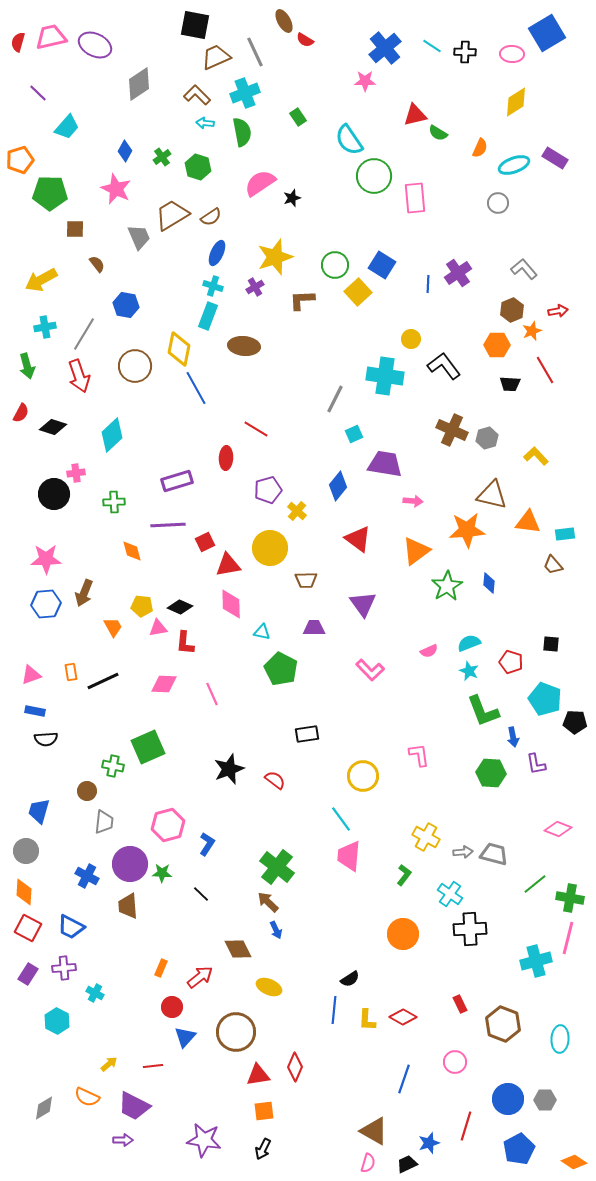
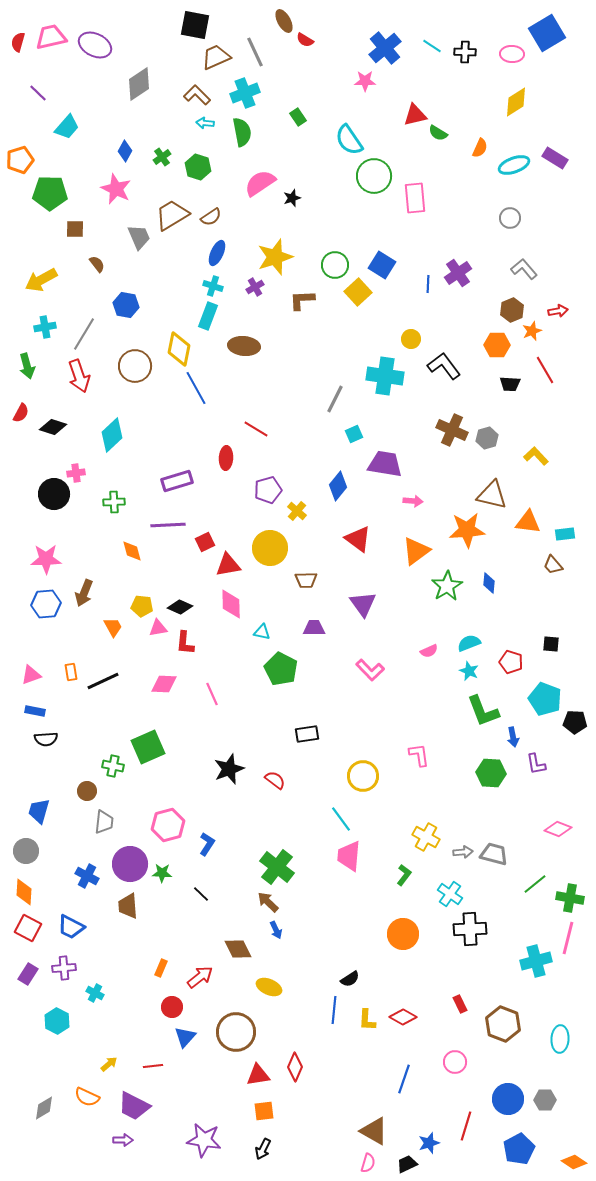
gray circle at (498, 203): moved 12 px right, 15 px down
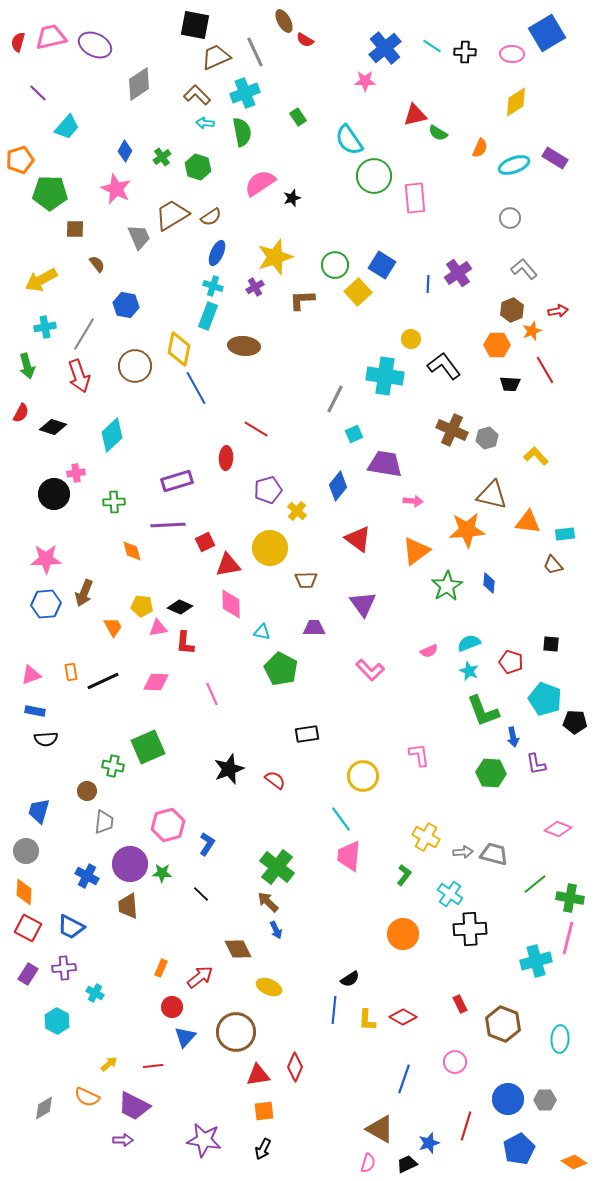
pink diamond at (164, 684): moved 8 px left, 2 px up
brown triangle at (374, 1131): moved 6 px right, 2 px up
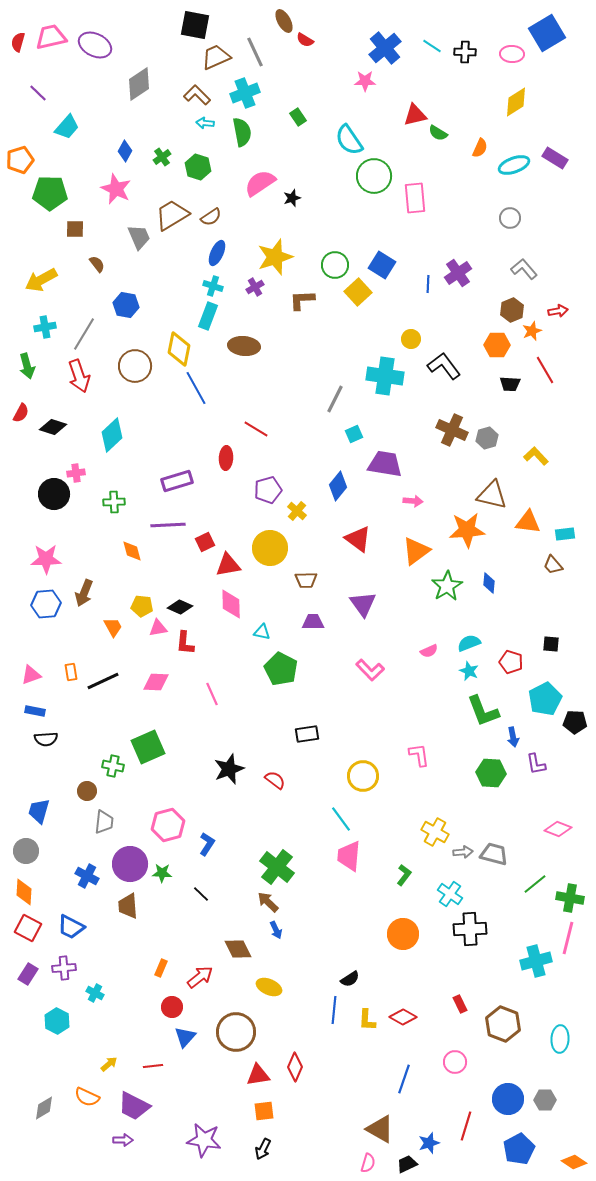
purple trapezoid at (314, 628): moved 1 px left, 6 px up
cyan pentagon at (545, 699): rotated 24 degrees clockwise
yellow cross at (426, 837): moved 9 px right, 5 px up
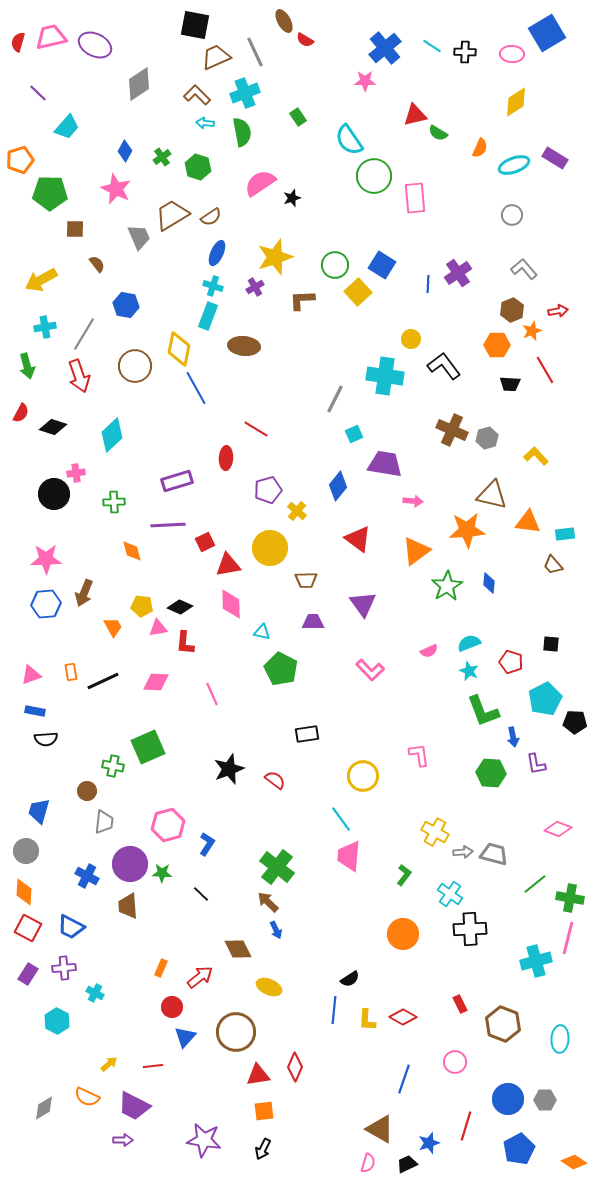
gray circle at (510, 218): moved 2 px right, 3 px up
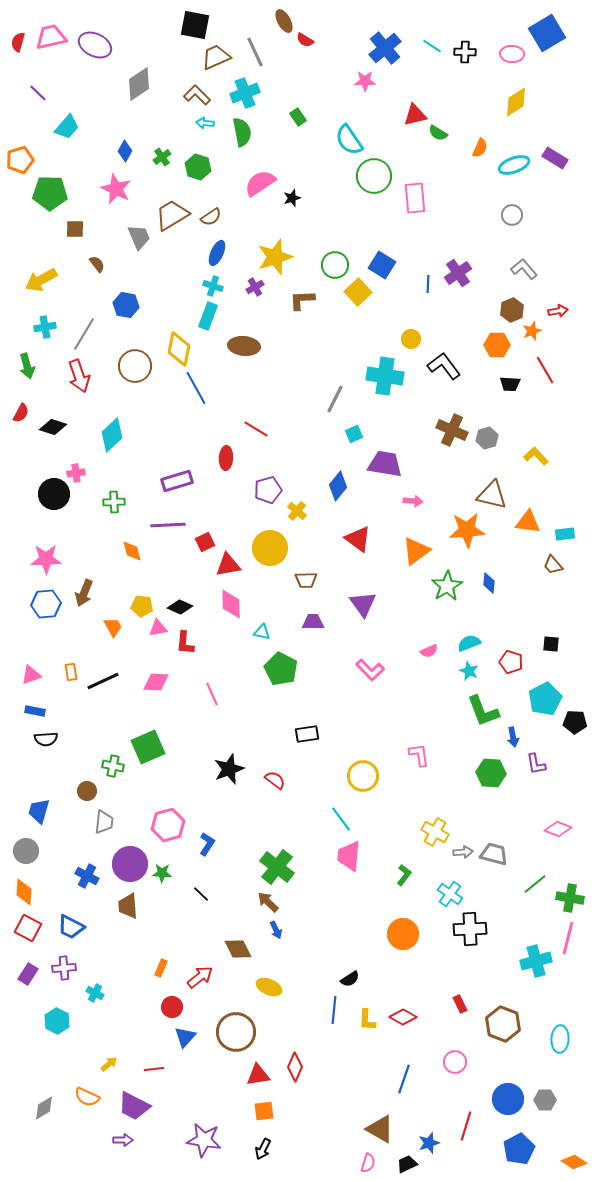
red line at (153, 1066): moved 1 px right, 3 px down
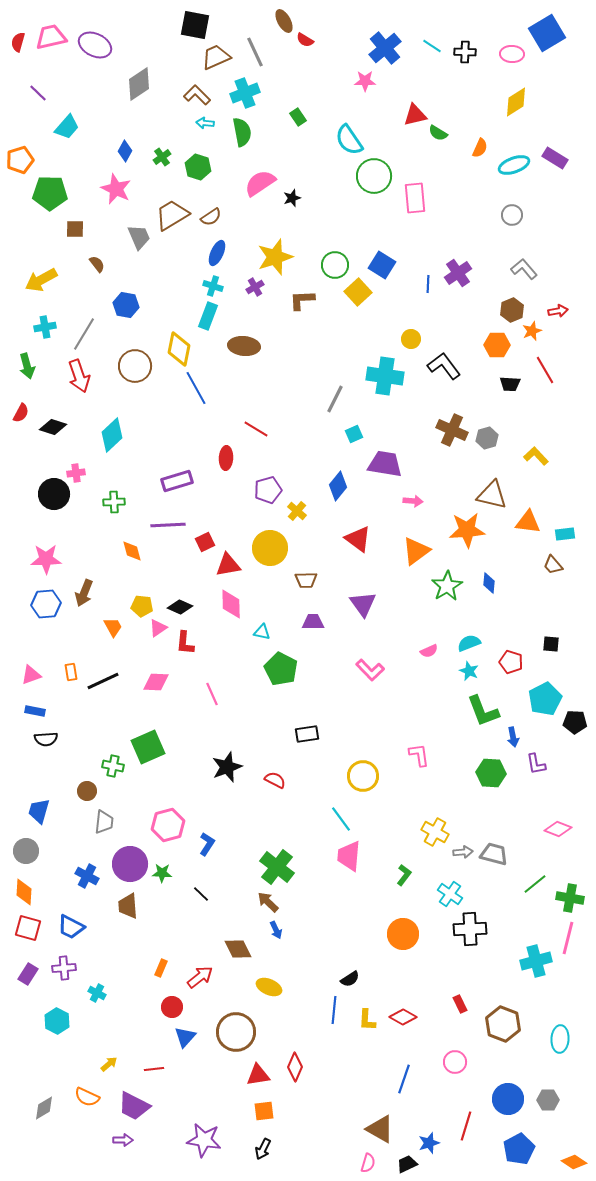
pink triangle at (158, 628): rotated 24 degrees counterclockwise
black star at (229, 769): moved 2 px left, 2 px up
red semicircle at (275, 780): rotated 10 degrees counterclockwise
red square at (28, 928): rotated 12 degrees counterclockwise
cyan cross at (95, 993): moved 2 px right
gray hexagon at (545, 1100): moved 3 px right
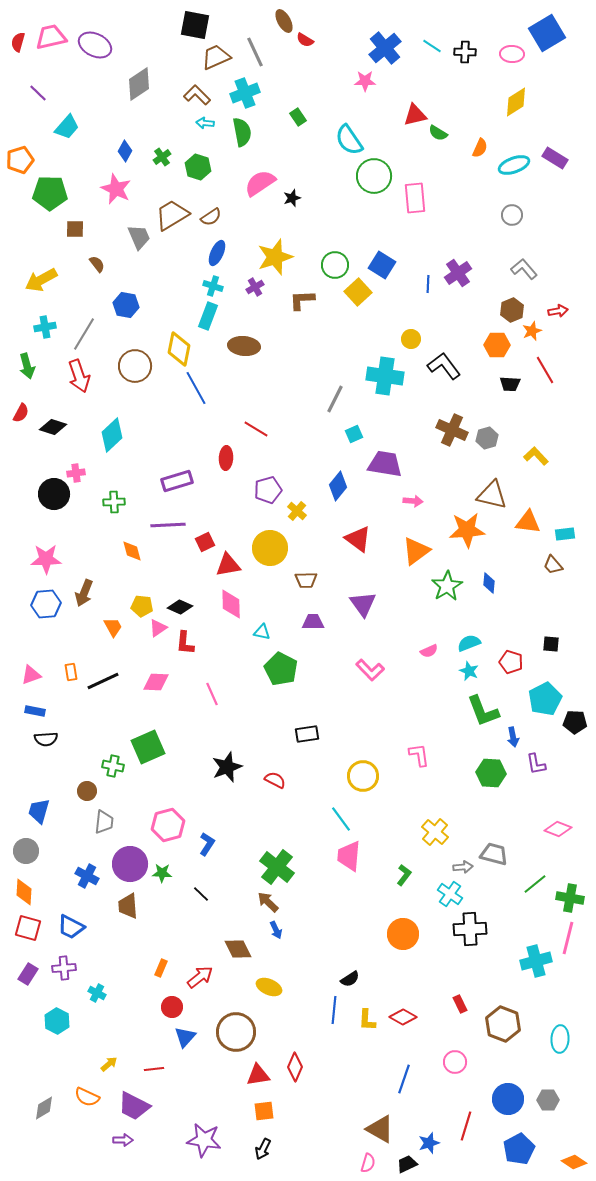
yellow cross at (435, 832): rotated 12 degrees clockwise
gray arrow at (463, 852): moved 15 px down
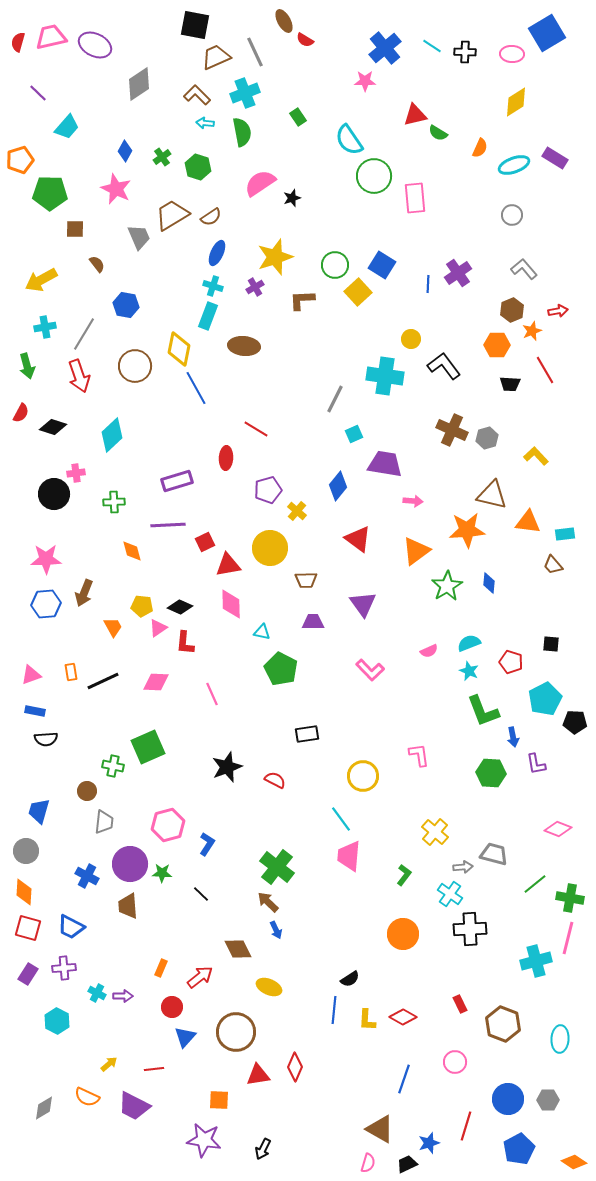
orange square at (264, 1111): moved 45 px left, 11 px up; rotated 10 degrees clockwise
purple arrow at (123, 1140): moved 144 px up
